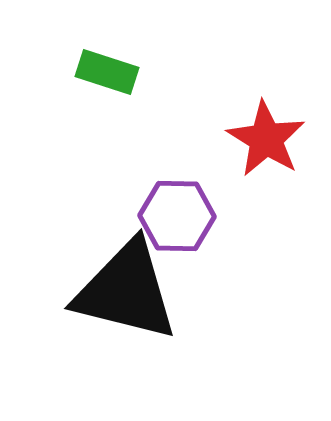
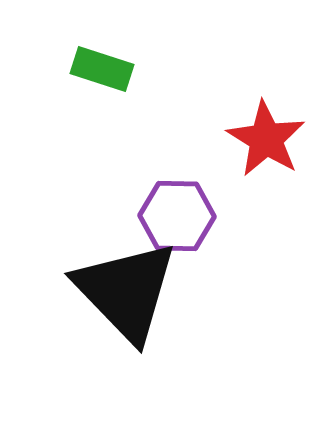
green rectangle: moved 5 px left, 3 px up
black triangle: rotated 32 degrees clockwise
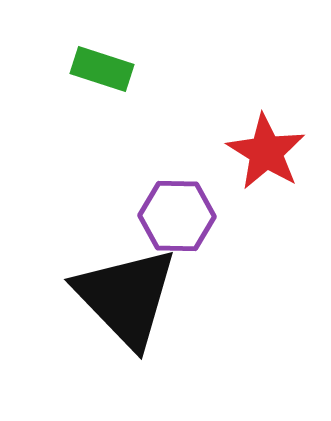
red star: moved 13 px down
black triangle: moved 6 px down
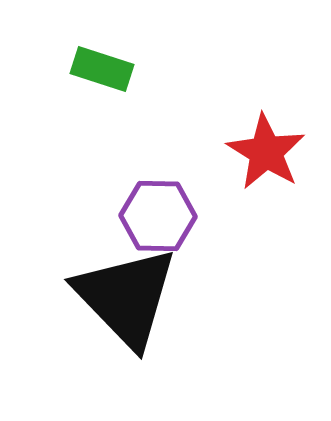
purple hexagon: moved 19 px left
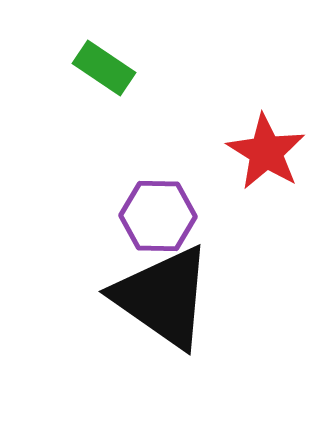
green rectangle: moved 2 px right, 1 px up; rotated 16 degrees clockwise
black triangle: moved 37 px right; rotated 11 degrees counterclockwise
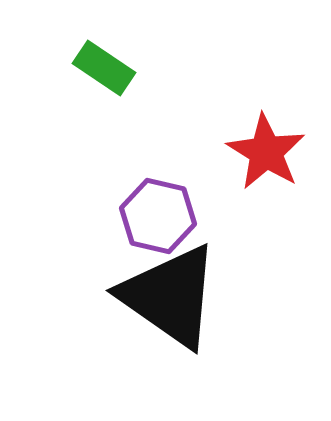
purple hexagon: rotated 12 degrees clockwise
black triangle: moved 7 px right, 1 px up
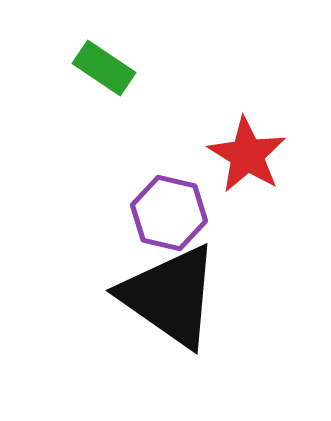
red star: moved 19 px left, 3 px down
purple hexagon: moved 11 px right, 3 px up
